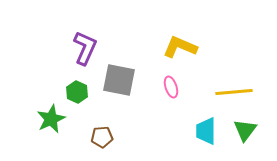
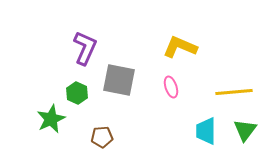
green hexagon: moved 1 px down
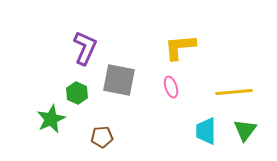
yellow L-shape: rotated 28 degrees counterclockwise
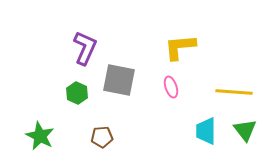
yellow line: rotated 9 degrees clockwise
green star: moved 11 px left, 17 px down; rotated 20 degrees counterclockwise
green triangle: rotated 15 degrees counterclockwise
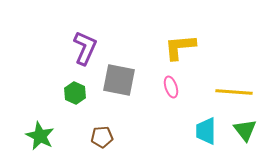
green hexagon: moved 2 px left
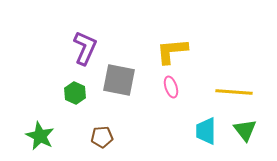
yellow L-shape: moved 8 px left, 4 px down
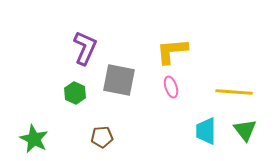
green star: moved 6 px left, 3 px down
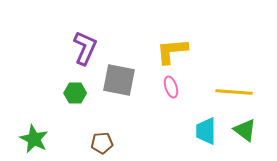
green hexagon: rotated 25 degrees counterclockwise
green triangle: rotated 15 degrees counterclockwise
brown pentagon: moved 6 px down
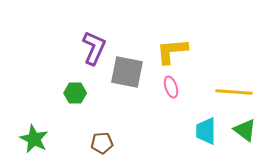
purple L-shape: moved 9 px right
gray square: moved 8 px right, 8 px up
